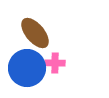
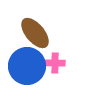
blue circle: moved 2 px up
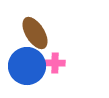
brown ellipse: rotated 8 degrees clockwise
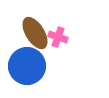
pink cross: moved 3 px right, 26 px up; rotated 18 degrees clockwise
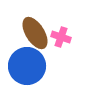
pink cross: moved 3 px right
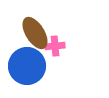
pink cross: moved 6 px left, 9 px down; rotated 24 degrees counterclockwise
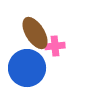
blue circle: moved 2 px down
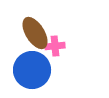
blue circle: moved 5 px right, 2 px down
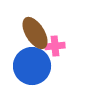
blue circle: moved 4 px up
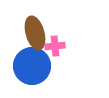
brown ellipse: rotated 16 degrees clockwise
